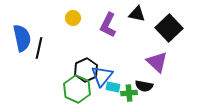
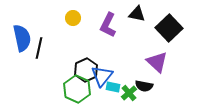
green cross: rotated 35 degrees counterclockwise
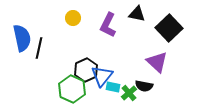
green hexagon: moved 5 px left
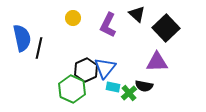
black triangle: rotated 30 degrees clockwise
black square: moved 3 px left
purple triangle: rotated 45 degrees counterclockwise
blue triangle: moved 3 px right, 8 px up
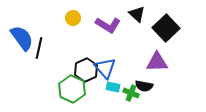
purple L-shape: rotated 85 degrees counterclockwise
blue semicircle: rotated 24 degrees counterclockwise
blue triangle: rotated 20 degrees counterclockwise
green cross: moved 2 px right; rotated 28 degrees counterclockwise
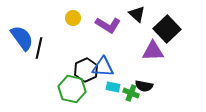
black square: moved 1 px right, 1 px down
purple triangle: moved 4 px left, 11 px up
blue triangle: moved 2 px left, 1 px up; rotated 45 degrees counterclockwise
green hexagon: rotated 12 degrees counterclockwise
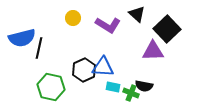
blue semicircle: rotated 112 degrees clockwise
black hexagon: moved 2 px left
green hexagon: moved 21 px left, 2 px up
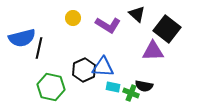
black square: rotated 8 degrees counterclockwise
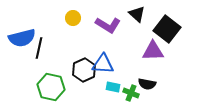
blue triangle: moved 3 px up
black semicircle: moved 3 px right, 2 px up
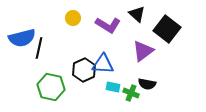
purple triangle: moved 10 px left; rotated 35 degrees counterclockwise
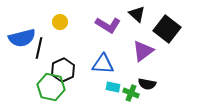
yellow circle: moved 13 px left, 4 px down
black hexagon: moved 21 px left
